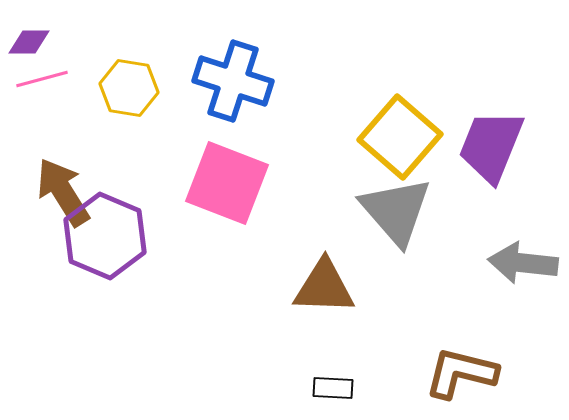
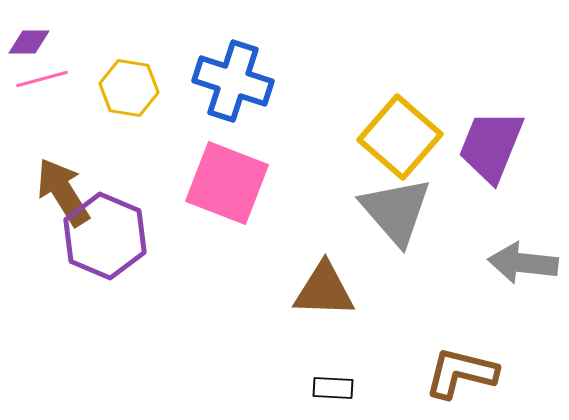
brown triangle: moved 3 px down
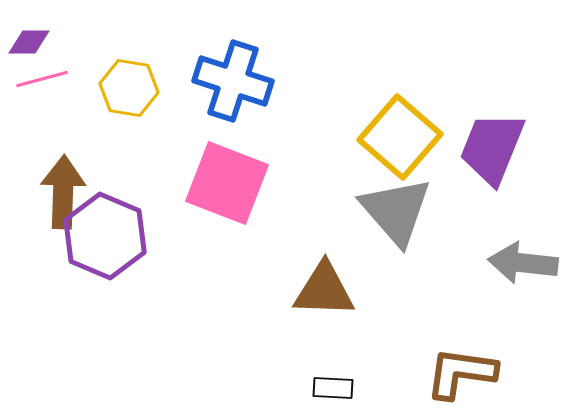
purple trapezoid: moved 1 px right, 2 px down
brown arrow: rotated 34 degrees clockwise
brown L-shape: rotated 6 degrees counterclockwise
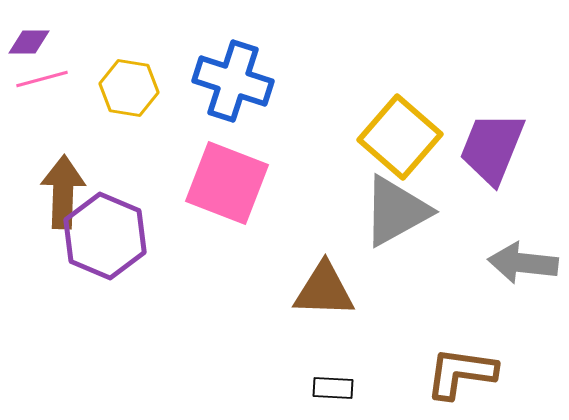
gray triangle: rotated 42 degrees clockwise
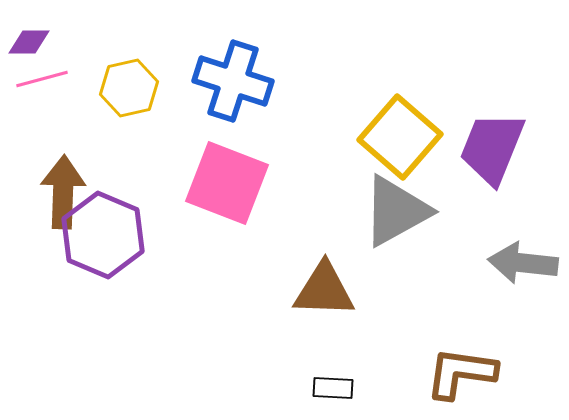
yellow hexagon: rotated 22 degrees counterclockwise
purple hexagon: moved 2 px left, 1 px up
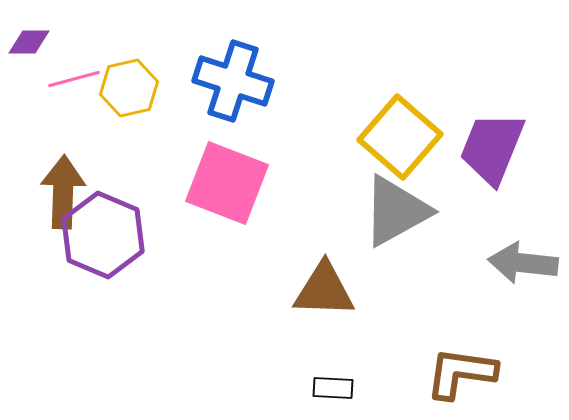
pink line: moved 32 px right
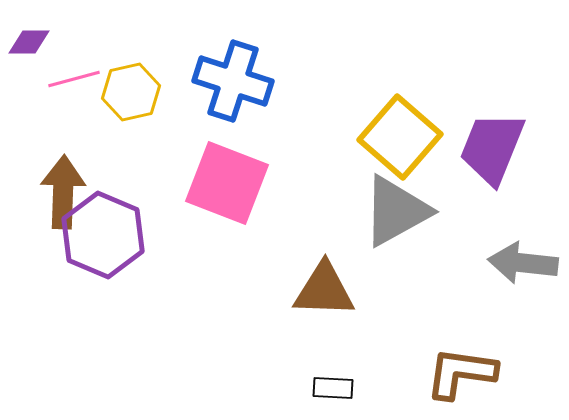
yellow hexagon: moved 2 px right, 4 px down
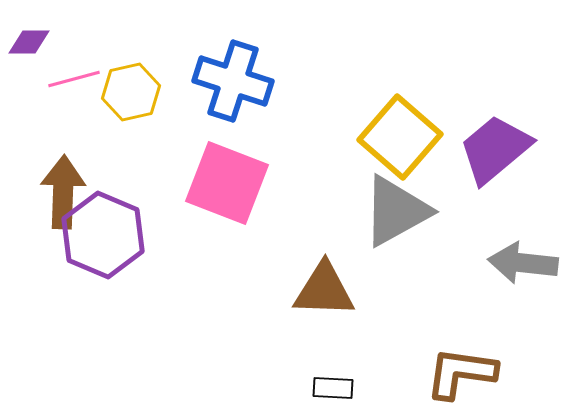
purple trapezoid: moved 3 px right, 1 px down; rotated 28 degrees clockwise
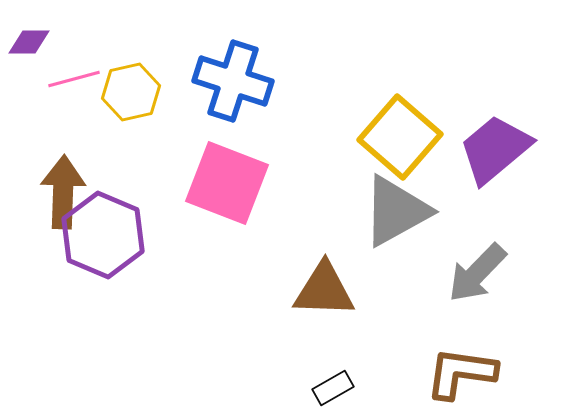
gray arrow: moved 46 px left, 10 px down; rotated 52 degrees counterclockwise
black rectangle: rotated 33 degrees counterclockwise
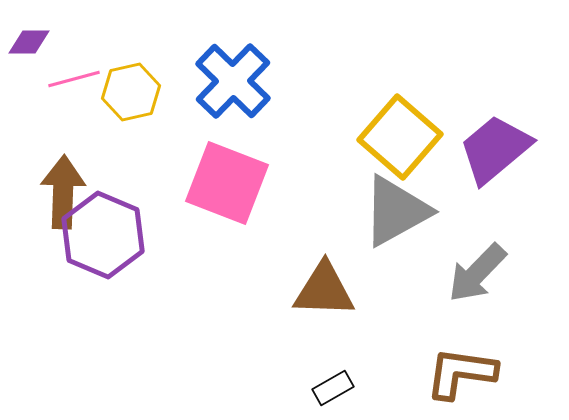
blue cross: rotated 26 degrees clockwise
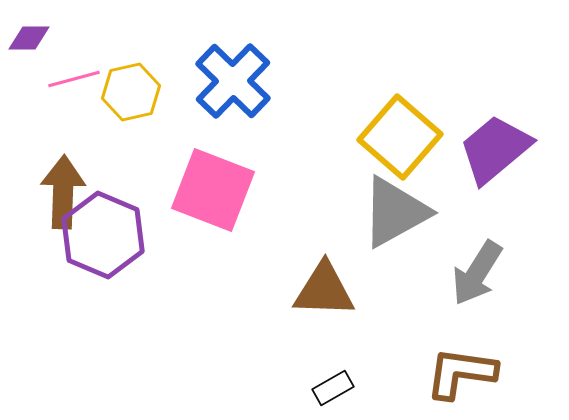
purple diamond: moved 4 px up
pink square: moved 14 px left, 7 px down
gray triangle: moved 1 px left, 1 px down
gray arrow: rotated 12 degrees counterclockwise
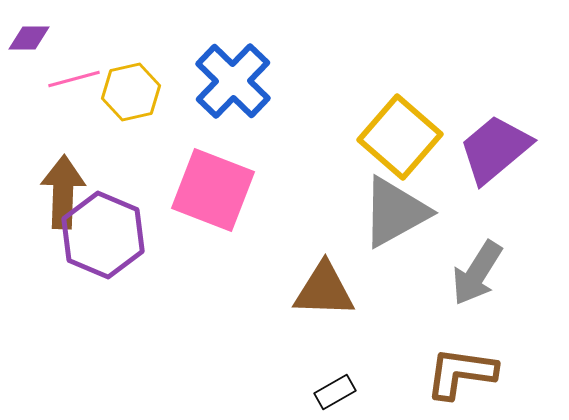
black rectangle: moved 2 px right, 4 px down
